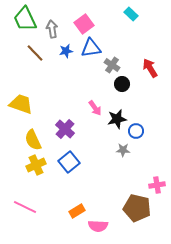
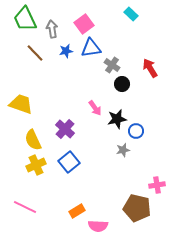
gray star: rotated 16 degrees counterclockwise
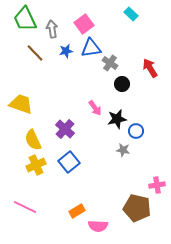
gray cross: moved 2 px left, 2 px up
gray star: rotated 24 degrees clockwise
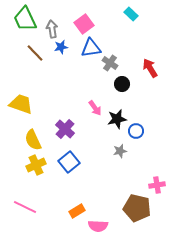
blue star: moved 5 px left, 4 px up
gray star: moved 3 px left, 1 px down; rotated 24 degrees counterclockwise
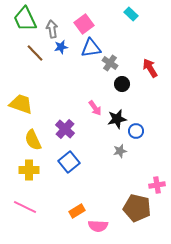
yellow cross: moved 7 px left, 5 px down; rotated 24 degrees clockwise
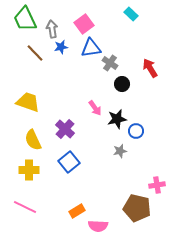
yellow trapezoid: moved 7 px right, 2 px up
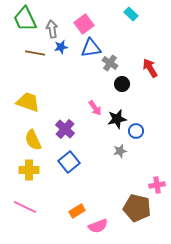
brown line: rotated 36 degrees counterclockwise
pink semicircle: rotated 24 degrees counterclockwise
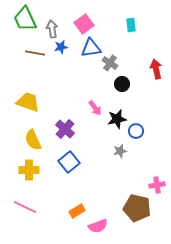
cyan rectangle: moved 11 px down; rotated 40 degrees clockwise
red arrow: moved 6 px right, 1 px down; rotated 18 degrees clockwise
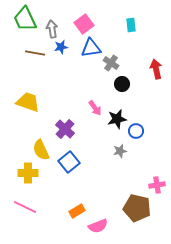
gray cross: moved 1 px right
yellow semicircle: moved 8 px right, 10 px down
yellow cross: moved 1 px left, 3 px down
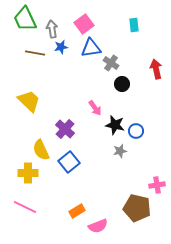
cyan rectangle: moved 3 px right
yellow trapezoid: moved 1 px right, 1 px up; rotated 25 degrees clockwise
black star: moved 2 px left, 6 px down; rotated 24 degrees clockwise
